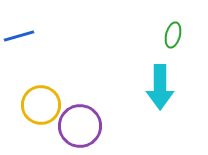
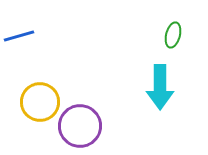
yellow circle: moved 1 px left, 3 px up
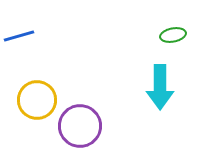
green ellipse: rotated 65 degrees clockwise
yellow circle: moved 3 px left, 2 px up
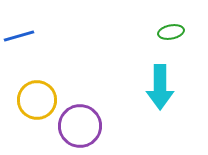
green ellipse: moved 2 px left, 3 px up
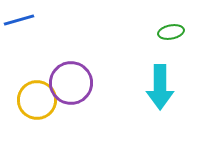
blue line: moved 16 px up
purple circle: moved 9 px left, 43 px up
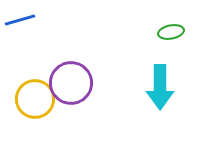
blue line: moved 1 px right
yellow circle: moved 2 px left, 1 px up
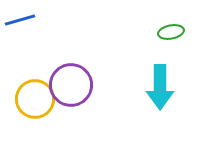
purple circle: moved 2 px down
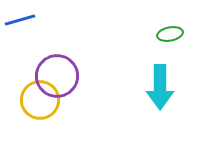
green ellipse: moved 1 px left, 2 px down
purple circle: moved 14 px left, 9 px up
yellow circle: moved 5 px right, 1 px down
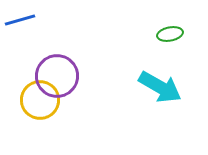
cyan arrow: rotated 60 degrees counterclockwise
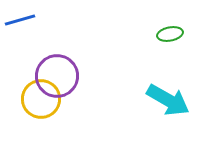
cyan arrow: moved 8 px right, 13 px down
yellow circle: moved 1 px right, 1 px up
